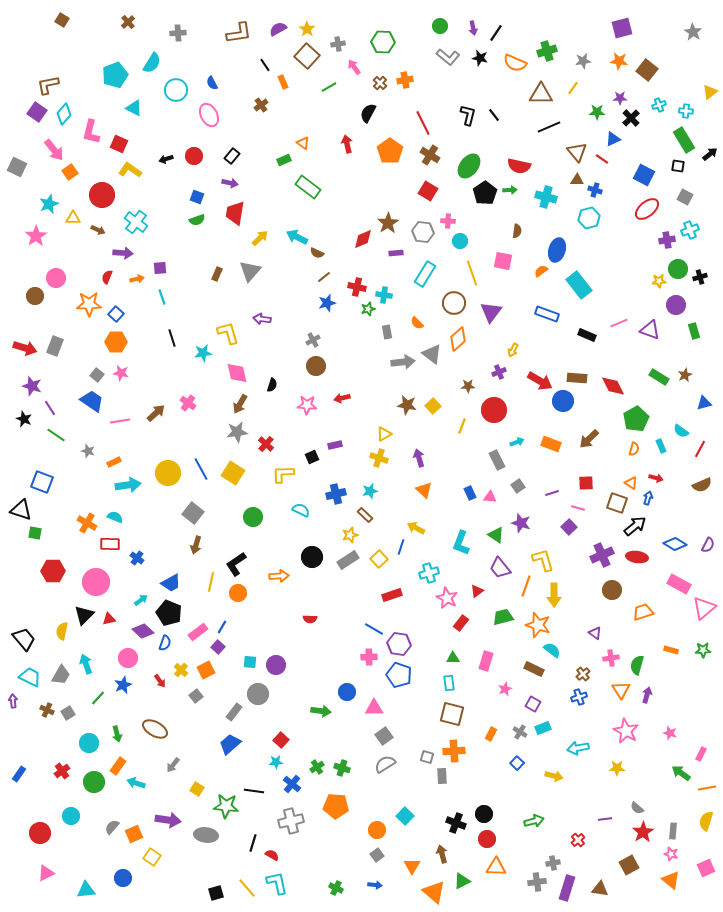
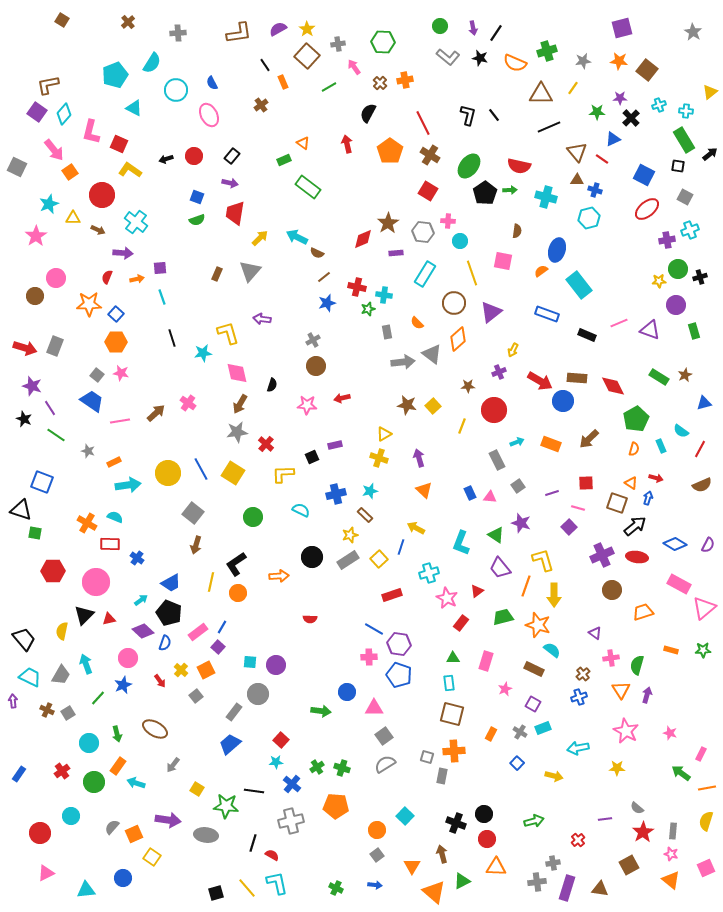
purple triangle at (491, 312): rotated 15 degrees clockwise
gray rectangle at (442, 776): rotated 14 degrees clockwise
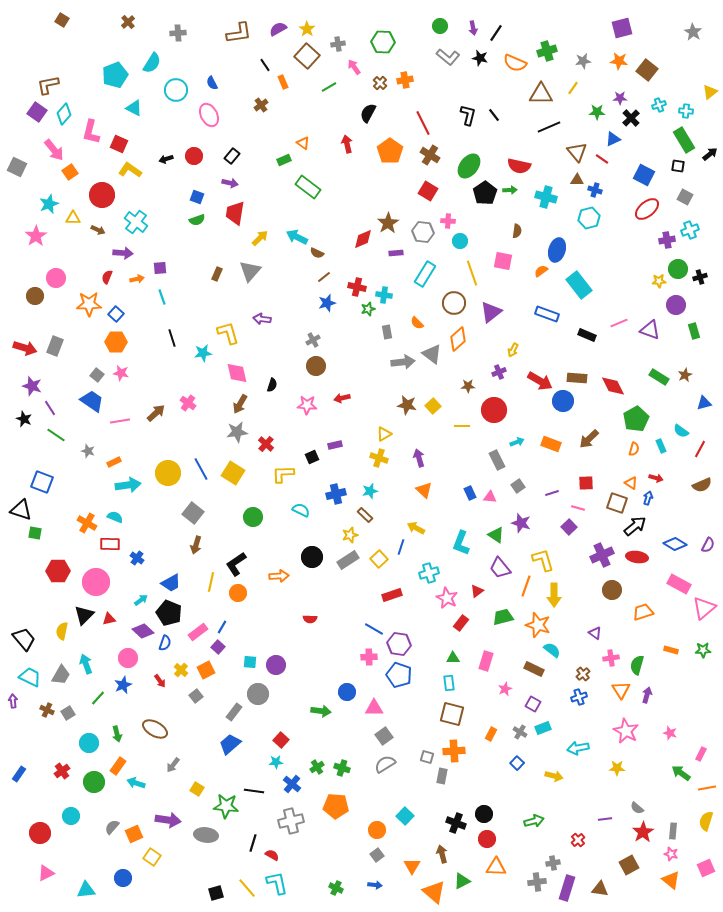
yellow line at (462, 426): rotated 70 degrees clockwise
red hexagon at (53, 571): moved 5 px right
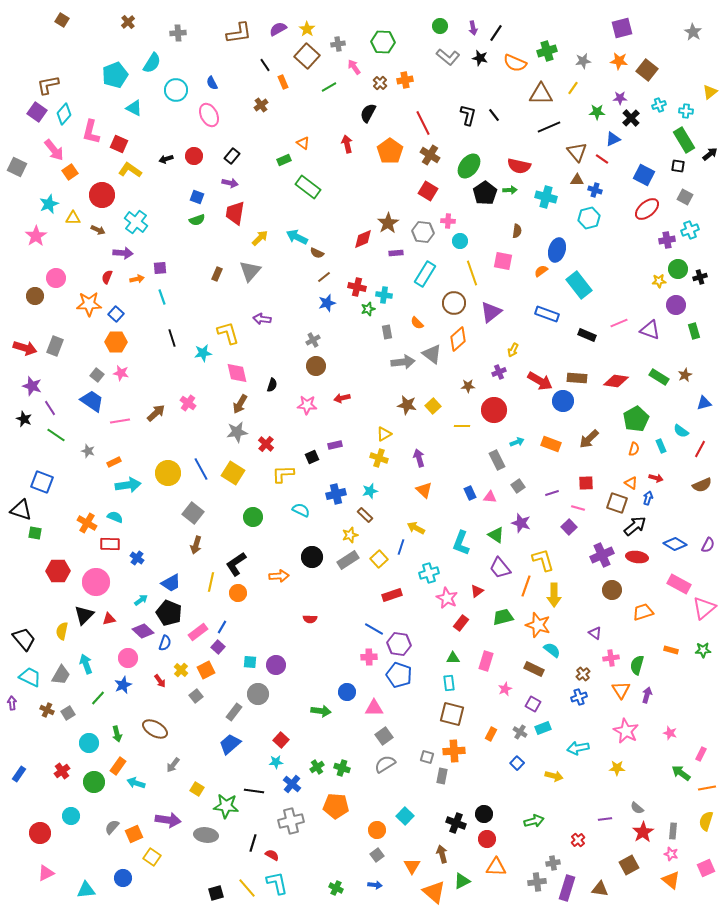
red diamond at (613, 386): moved 3 px right, 5 px up; rotated 55 degrees counterclockwise
purple arrow at (13, 701): moved 1 px left, 2 px down
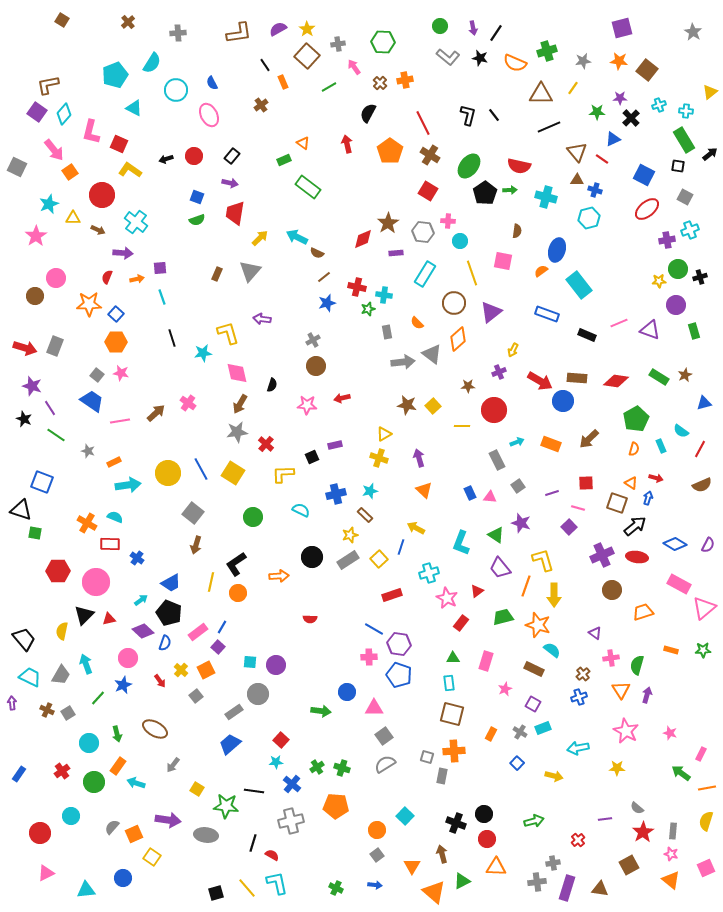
gray rectangle at (234, 712): rotated 18 degrees clockwise
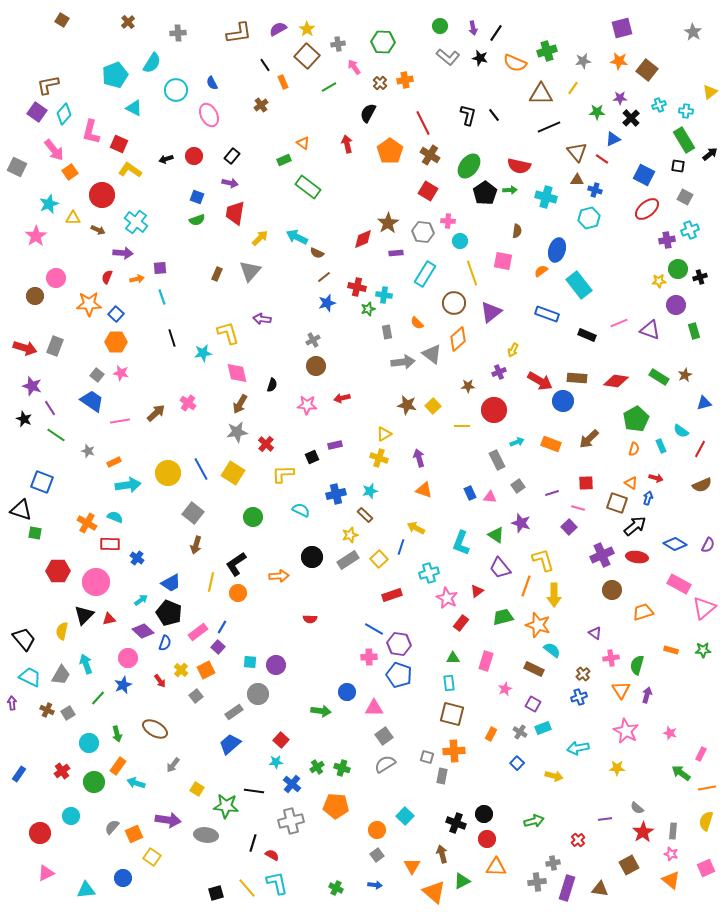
orange triangle at (424, 490): rotated 24 degrees counterclockwise
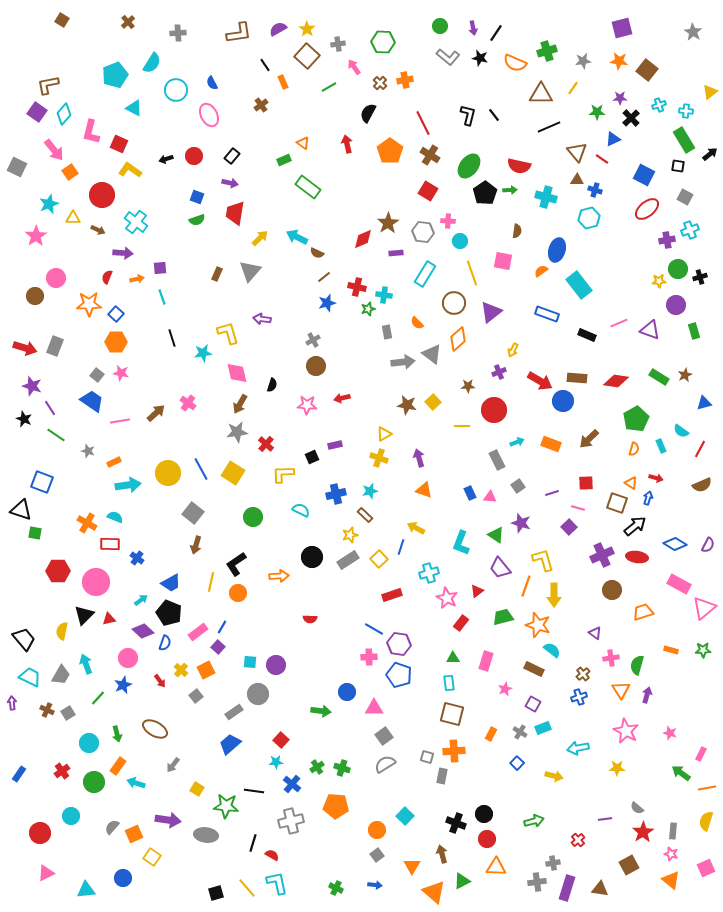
yellow square at (433, 406): moved 4 px up
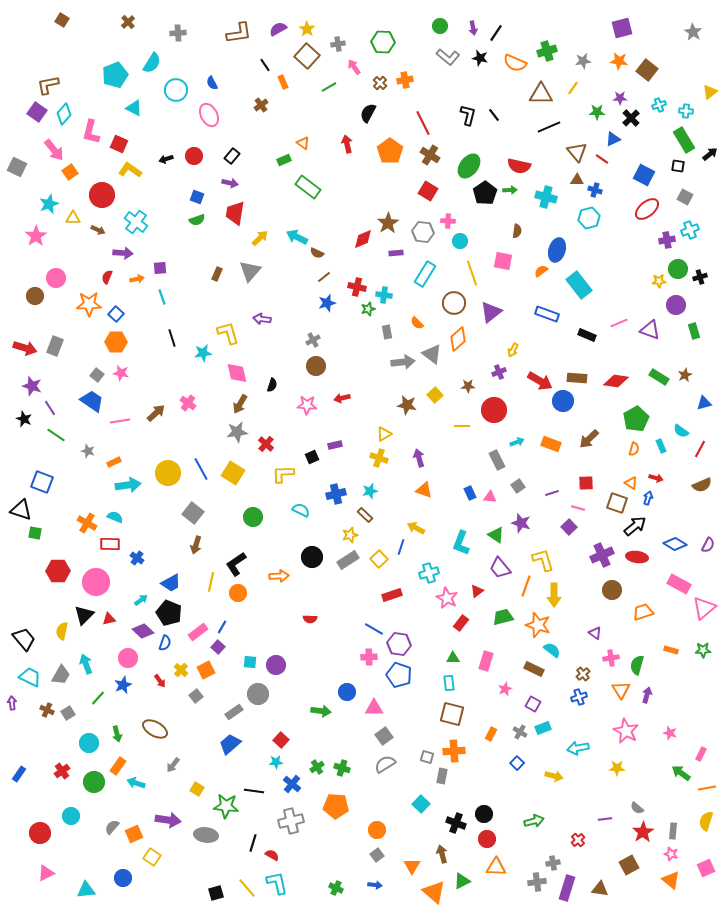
yellow square at (433, 402): moved 2 px right, 7 px up
cyan square at (405, 816): moved 16 px right, 12 px up
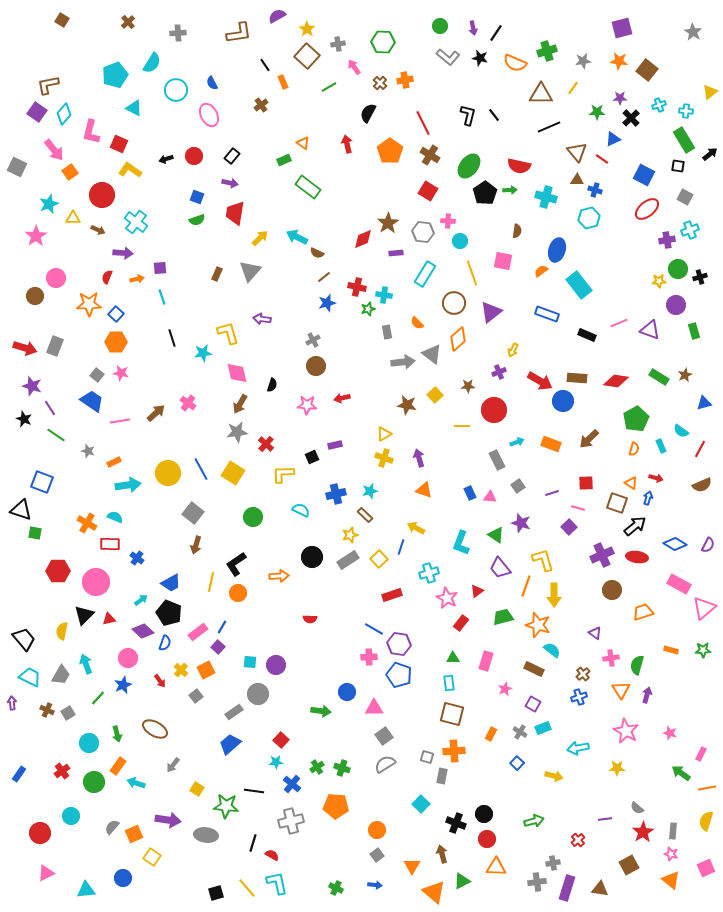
purple semicircle at (278, 29): moved 1 px left, 13 px up
yellow cross at (379, 458): moved 5 px right
